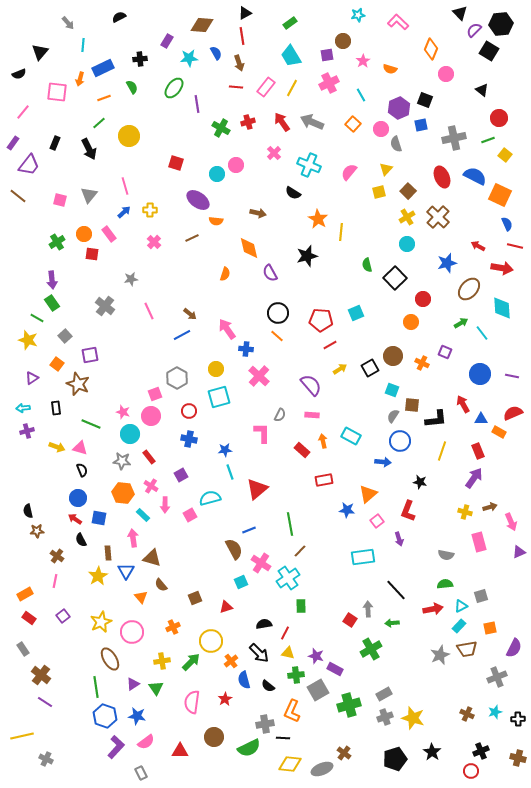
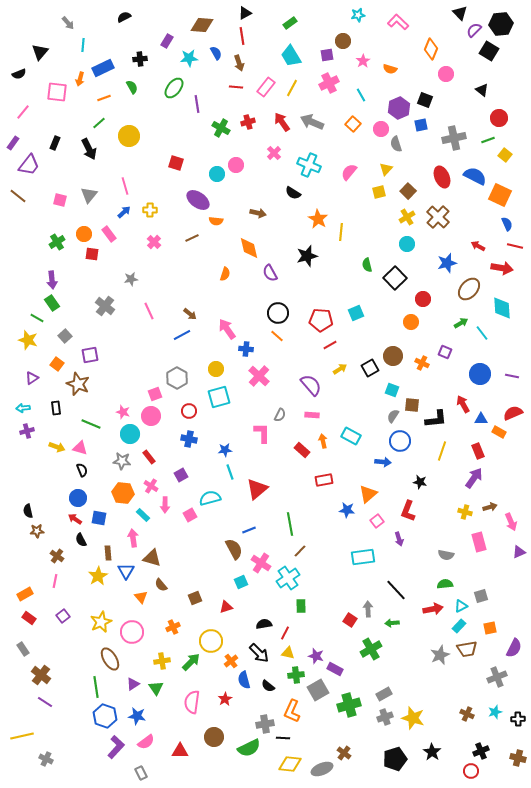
black semicircle at (119, 17): moved 5 px right
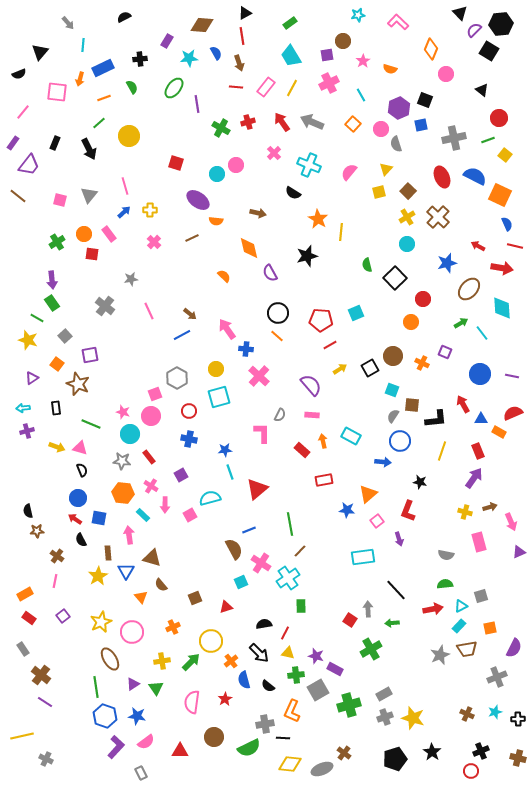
orange semicircle at (225, 274): moved 1 px left, 2 px down; rotated 64 degrees counterclockwise
pink arrow at (133, 538): moved 4 px left, 3 px up
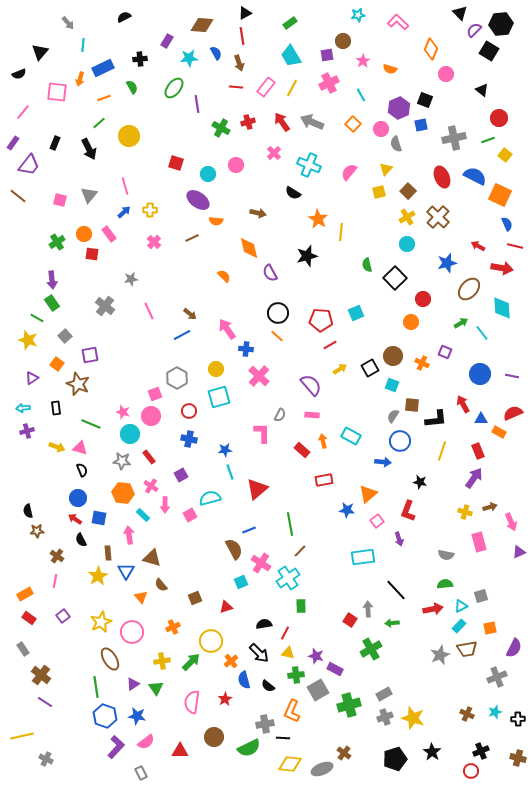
cyan circle at (217, 174): moved 9 px left
cyan square at (392, 390): moved 5 px up
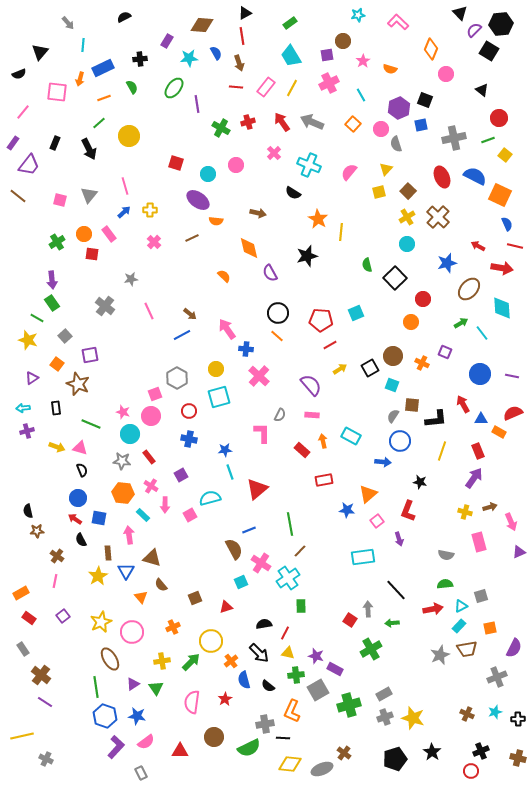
orange rectangle at (25, 594): moved 4 px left, 1 px up
